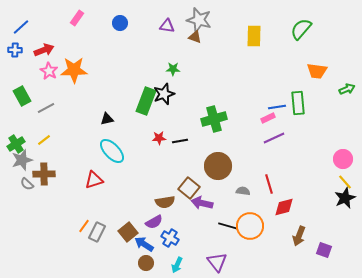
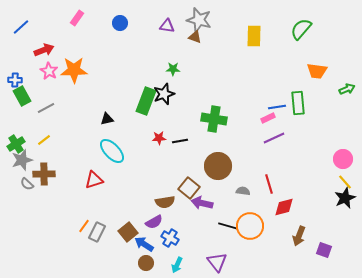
blue cross at (15, 50): moved 30 px down
green cross at (214, 119): rotated 25 degrees clockwise
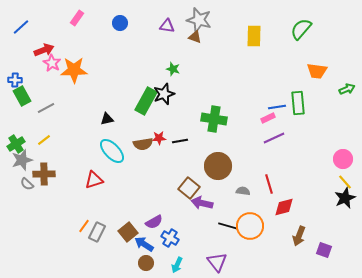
green star at (173, 69): rotated 16 degrees clockwise
pink star at (49, 71): moved 3 px right, 8 px up
green rectangle at (146, 101): rotated 8 degrees clockwise
brown semicircle at (165, 202): moved 22 px left, 58 px up
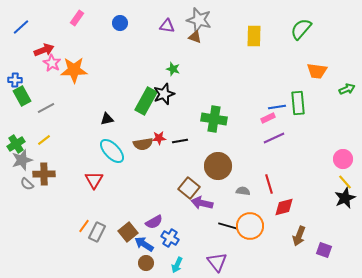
red triangle at (94, 180): rotated 42 degrees counterclockwise
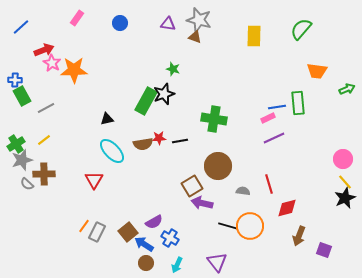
purple triangle at (167, 26): moved 1 px right, 2 px up
brown square at (189, 188): moved 3 px right, 2 px up; rotated 20 degrees clockwise
red diamond at (284, 207): moved 3 px right, 1 px down
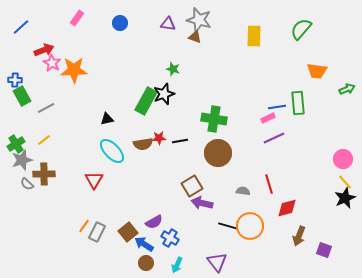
brown circle at (218, 166): moved 13 px up
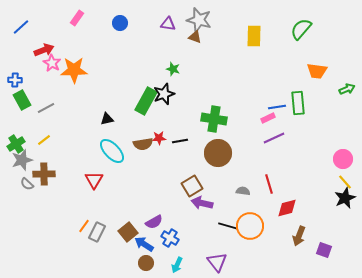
green rectangle at (22, 96): moved 4 px down
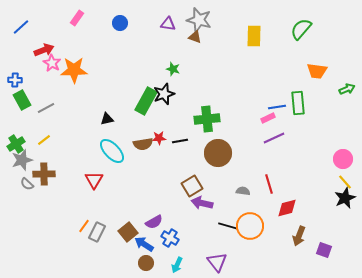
green cross at (214, 119): moved 7 px left; rotated 15 degrees counterclockwise
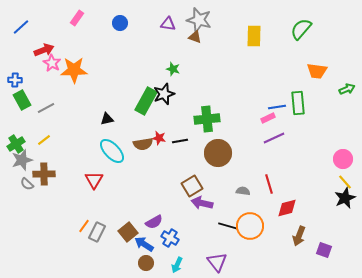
red star at (159, 138): rotated 16 degrees clockwise
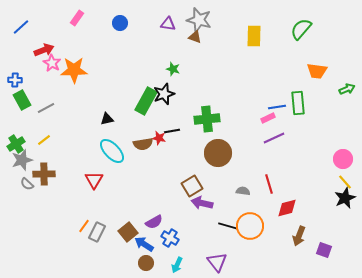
black line at (180, 141): moved 8 px left, 10 px up
